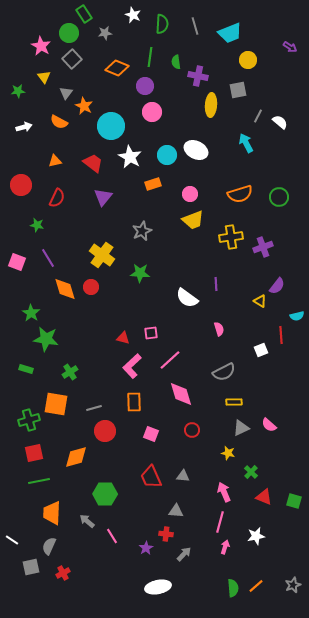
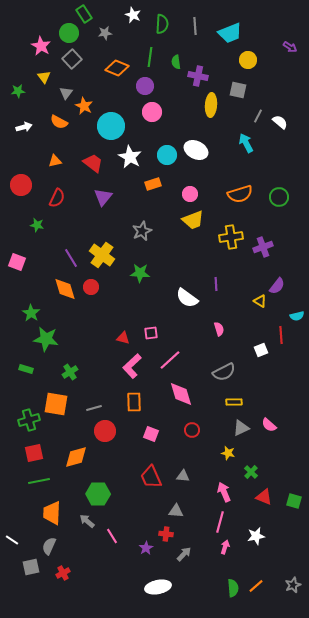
gray line at (195, 26): rotated 12 degrees clockwise
gray square at (238, 90): rotated 24 degrees clockwise
purple line at (48, 258): moved 23 px right
green hexagon at (105, 494): moved 7 px left
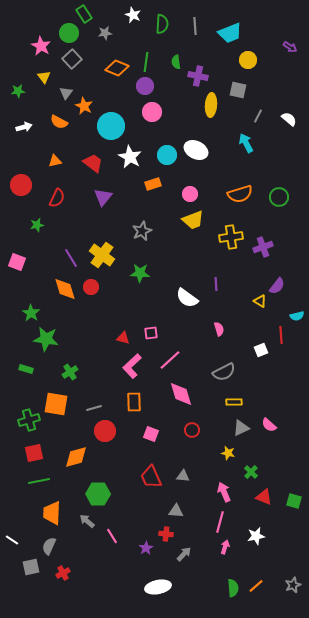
green line at (150, 57): moved 4 px left, 5 px down
white semicircle at (280, 122): moved 9 px right, 3 px up
green star at (37, 225): rotated 24 degrees counterclockwise
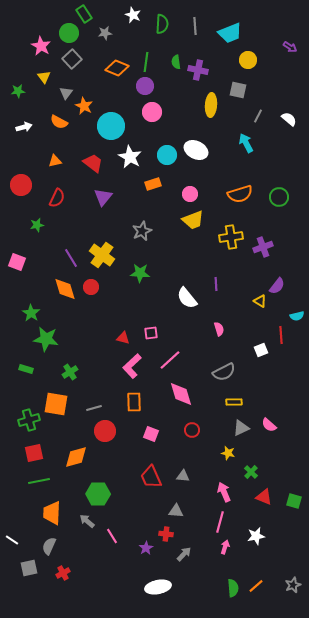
purple cross at (198, 76): moved 6 px up
white semicircle at (187, 298): rotated 15 degrees clockwise
gray square at (31, 567): moved 2 px left, 1 px down
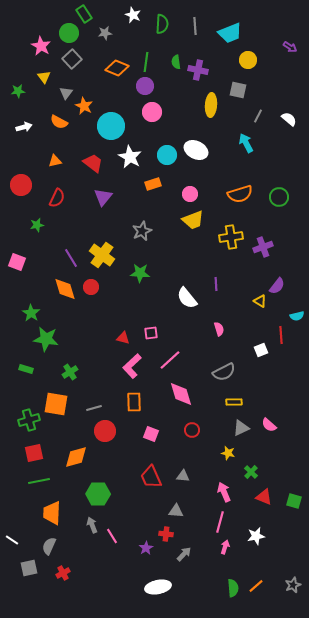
gray arrow at (87, 521): moved 5 px right, 4 px down; rotated 28 degrees clockwise
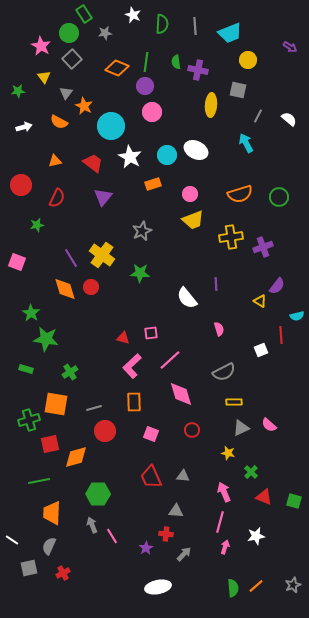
red square at (34, 453): moved 16 px right, 9 px up
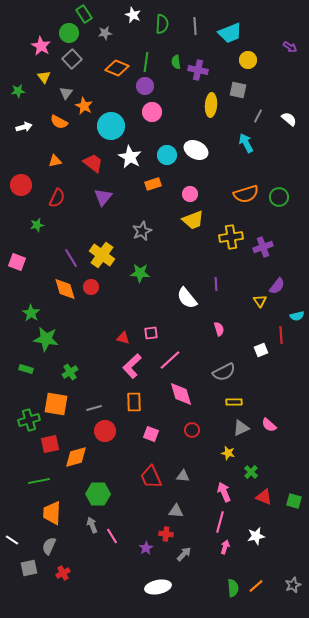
orange semicircle at (240, 194): moved 6 px right
yellow triangle at (260, 301): rotated 24 degrees clockwise
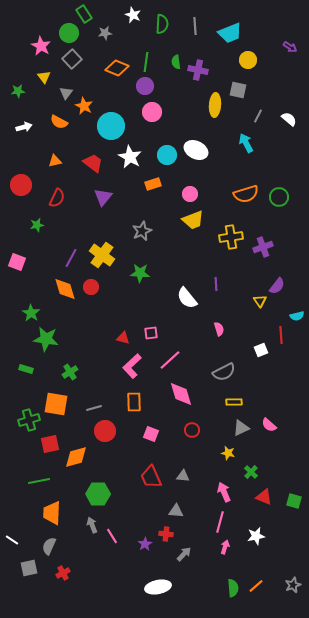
yellow ellipse at (211, 105): moved 4 px right
purple line at (71, 258): rotated 60 degrees clockwise
purple star at (146, 548): moved 1 px left, 4 px up
